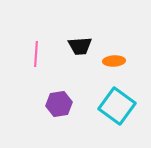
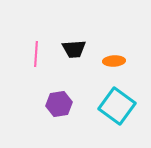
black trapezoid: moved 6 px left, 3 px down
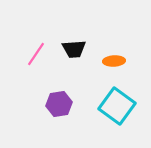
pink line: rotated 30 degrees clockwise
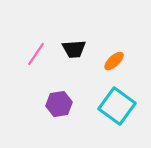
orange ellipse: rotated 40 degrees counterclockwise
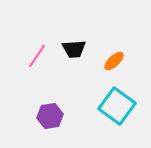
pink line: moved 1 px right, 2 px down
purple hexagon: moved 9 px left, 12 px down
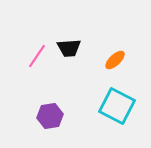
black trapezoid: moved 5 px left, 1 px up
orange ellipse: moved 1 px right, 1 px up
cyan square: rotated 9 degrees counterclockwise
